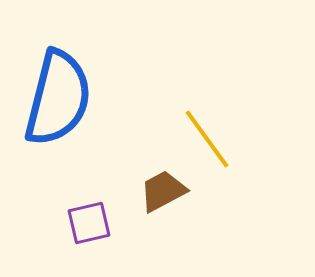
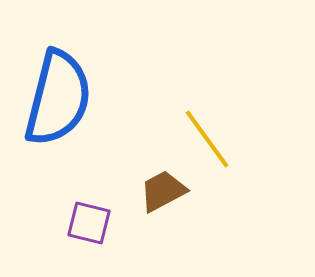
purple square: rotated 27 degrees clockwise
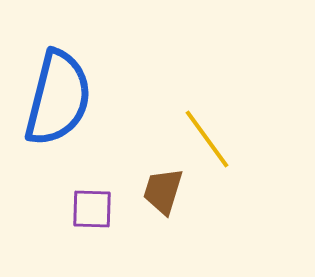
brown trapezoid: rotated 45 degrees counterclockwise
purple square: moved 3 px right, 14 px up; rotated 12 degrees counterclockwise
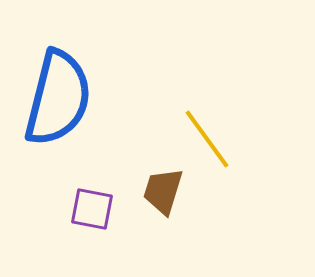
purple square: rotated 9 degrees clockwise
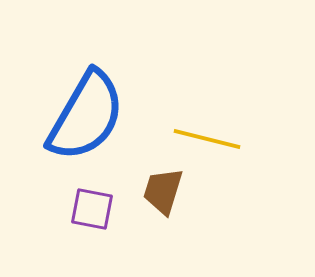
blue semicircle: moved 28 px right, 18 px down; rotated 16 degrees clockwise
yellow line: rotated 40 degrees counterclockwise
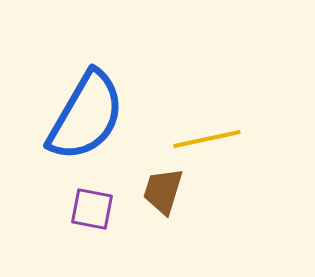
yellow line: rotated 26 degrees counterclockwise
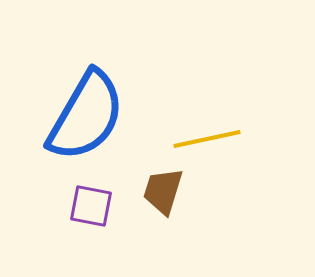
purple square: moved 1 px left, 3 px up
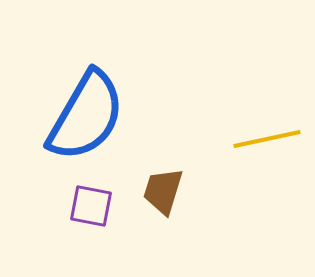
yellow line: moved 60 px right
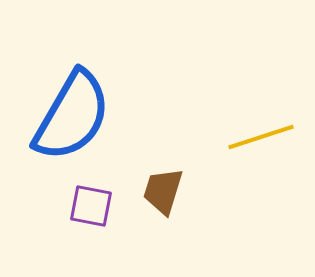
blue semicircle: moved 14 px left
yellow line: moved 6 px left, 2 px up; rotated 6 degrees counterclockwise
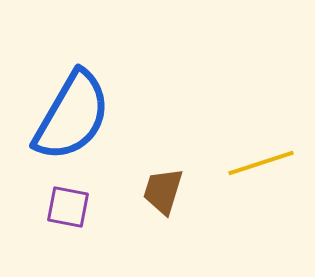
yellow line: moved 26 px down
purple square: moved 23 px left, 1 px down
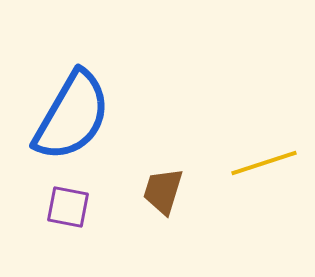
yellow line: moved 3 px right
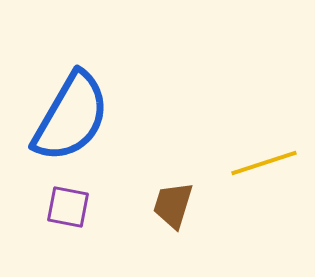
blue semicircle: moved 1 px left, 1 px down
brown trapezoid: moved 10 px right, 14 px down
